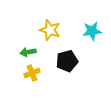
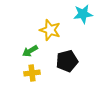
cyan star: moved 9 px left, 17 px up
green arrow: moved 2 px right, 1 px up; rotated 21 degrees counterclockwise
yellow cross: rotated 14 degrees clockwise
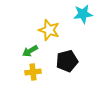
yellow star: moved 1 px left
yellow cross: moved 1 px right, 1 px up
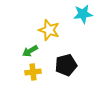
black pentagon: moved 1 px left, 4 px down
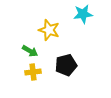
green arrow: rotated 119 degrees counterclockwise
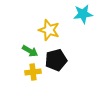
black pentagon: moved 10 px left, 5 px up
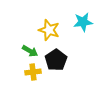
cyan star: moved 8 px down
black pentagon: rotated 20 degrees counterclockwise
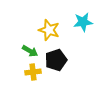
black pentagon: rotated 15 degrees clockwise
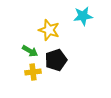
cyan star: moved 6 px up
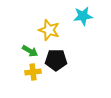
black pentagon: rotated 20 degrees clockwise
